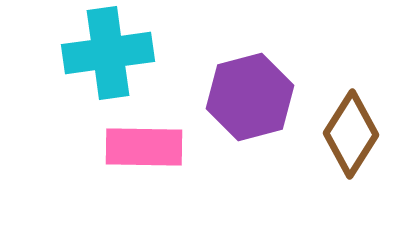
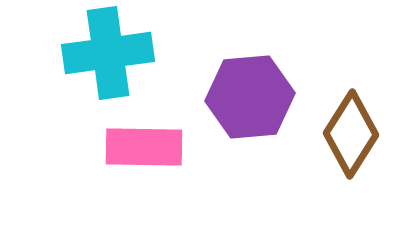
purple hexagon: rotated 10 degrees clockwise
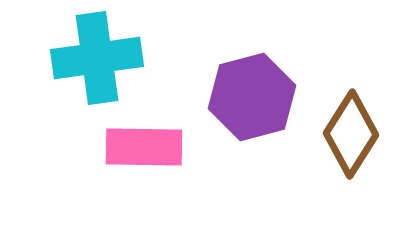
cyan cross: moved 11 px left, 5 px down
purple hexagon: moved 2 px right; rotated 10 degrees counterclockwise
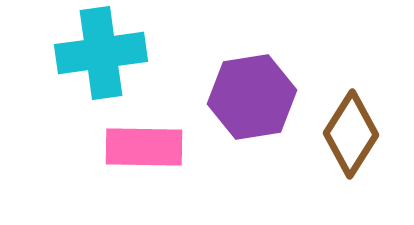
cyan cross: moved 4 px right, 5 px up
purple hexagon: rotated 6 degrees clockwise
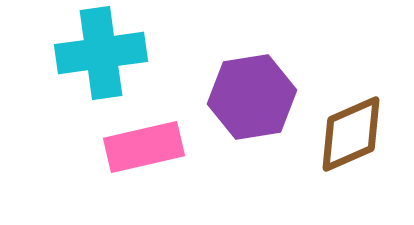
brown diamond: rotated 34 degrees clockwise
pink rectangle: rotated 14 degrees counterclockwise
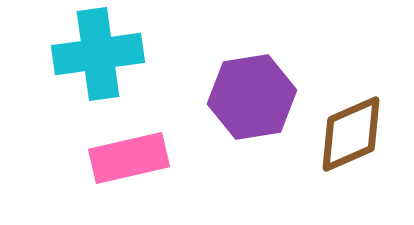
cyan cross: moved 3 px left, 1 px down
pink rectangle: moved 15 px left, 11 px down
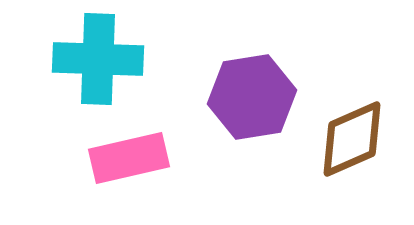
cyan cross: moved 5 px down; rotated 10 degrees clockwise
brown diamond: moved 1 px right, 5 px down
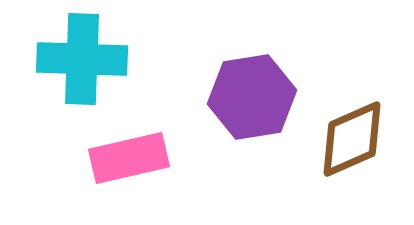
cyan cross: moved 16 px left
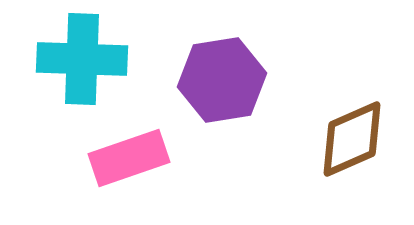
purple hexagon: moved 30 px left, 17 px up
pink rectangle: rotated 6 degrees counterclockwise
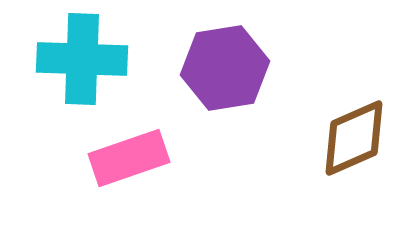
purple hexagon: moved 3 px right, 12 px up
brown diamond: moved 2 px right, 1 px up
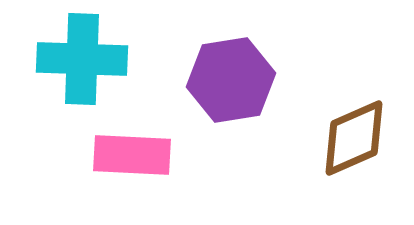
purple hexagon: moved 6 px right, 12 px down
pink rectangle: moved 3 px right, 3 px up; rotated 22 degrees clockwise
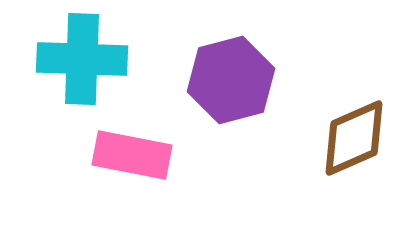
purple hexagon: rotated 6 degrees counterclockwise
pink rectangle: rotated 8 degrees clockwise
